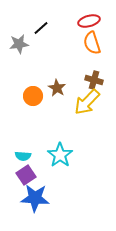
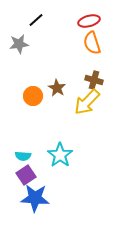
black line: moved 5 px left, 8 px up
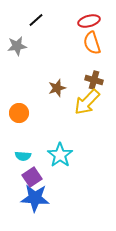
gray star: moved 2 px left, 2 px down
brown star: rotated 24 degrees clockwise
orange circle: moved 14 px left, 17 px down
purple square: moved 6 px right, 2 px down
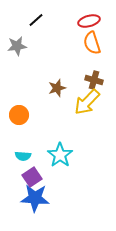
orange circle: moved 2 px down
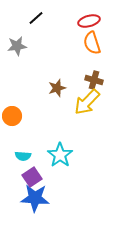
black line: moved 2 px up
orange circle: moved 7 px left, 1 px down
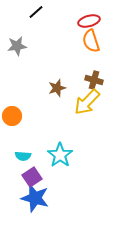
black line: moved 6 px up
orange semicircle: moved 1 px left, 2 px up
blue star: rotated 12 degrees clockwise
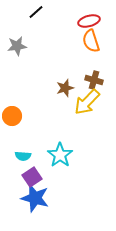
brown star: moved 8 px right
